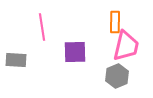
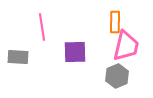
gray rectangle: moved 2 px right, 3 px up
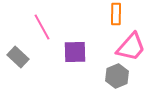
orange rectangle: moved 1 px right, 8 px up
pink line: rotated 20 degrees counterclockwise
pink trapezoid: moved 5 px right, 1 px down; rotated 28 degrees clockwise
gray rectangle: rotated 40 degrees clockwise
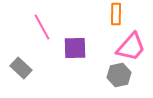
purple square: moved 4 px up
gray rectangle: moved 3 px right, 11 px down
gray hexagon: moved 2 px right, 1 px up; rotated 10 degrees clockwise
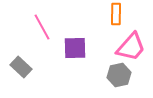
gray rectangle: moved 1 px up
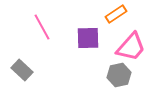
orange rectangle: rotated 55 degrees clockwise
purple square: moved 13 px right, 10 px up
gray rectangle: moved 1 px right, 3 px down
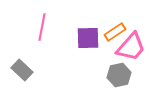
orange rectangle: moved 1 px left, 18 px down
pink line: rotated 40 degrees clockwise
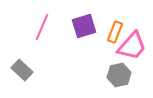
pink line: rotated 12 degrees clockwise
orange rectangle: rotated 35 degrees counterclockwise
purple square: moved 4 px left, 12 px up; rotated 15 degrees counterclockwise
pink trapezoid: moved 1 px right, 1 px up
